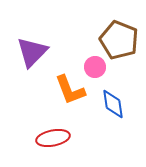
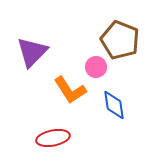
brown pentagon: moved 1 px right
pink circle: moved 1 px right
orange L-shape: rotated 12 degrees counterclockwise
blue diamond: moved 1 px right, 1 px down
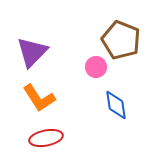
brown pentagon: moved 1 px right
orange L-shape: moved 31 px left, 8 px down
blue diamond: moved 2 px right
red ellipse: moved 7 px left
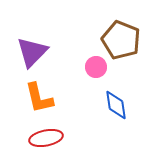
orange L-shape: rotated 20 degrees clockwise
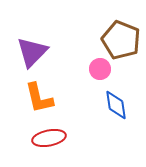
pink circle: moved 4 px right, 2 px down
red ellipse: moved 3 px right
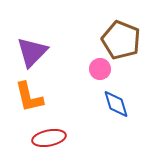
orange L-shape: moved 10 px left, 1 px up
blue diamond: moved 1 px up; rotated 8 degrees counterclockwise
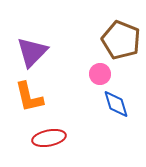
pink circle: moved 5 px down
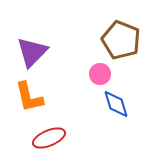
red ellipse: rotated 12 degrees counterclockwise
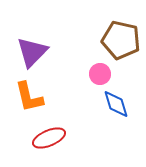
brown pentagon: rotated 9 degrees counterclockwise
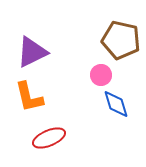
purple triangle: rotated 20 degrees clockwise
pink circle: moved 1 px right, 1 px down
